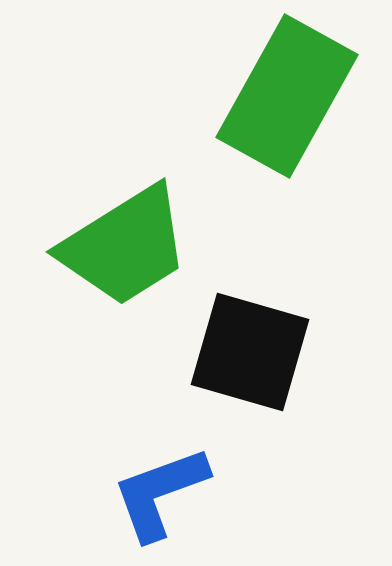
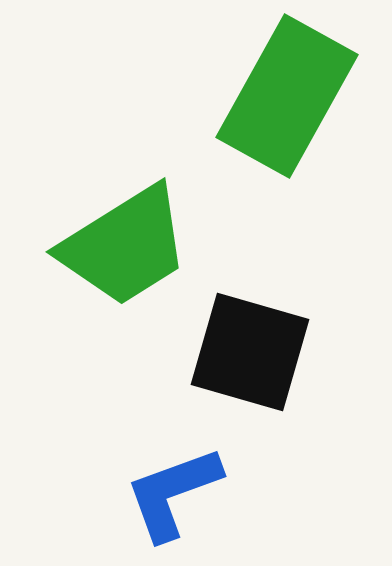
blue L-shape: moved 13 px right
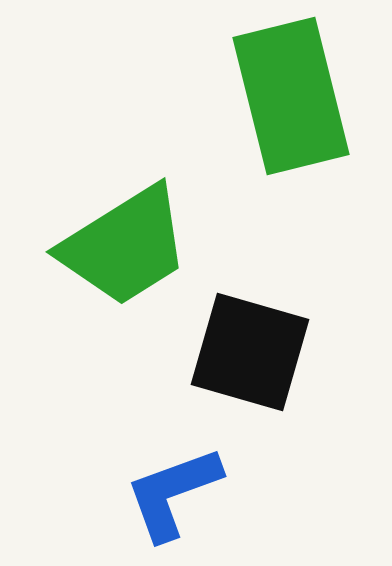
green rectangle: moved 4 px right; rotated 43 degrees counterclockwise
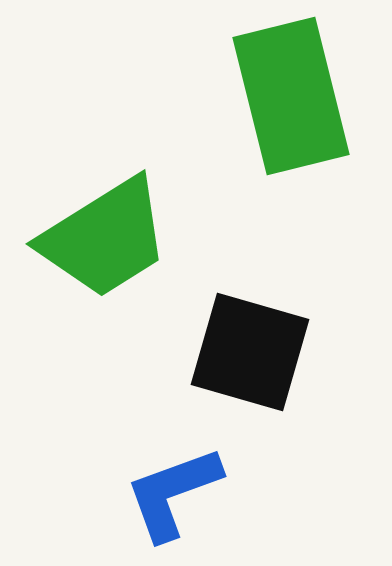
green trapezoid: moved 20 px left, 8 px up
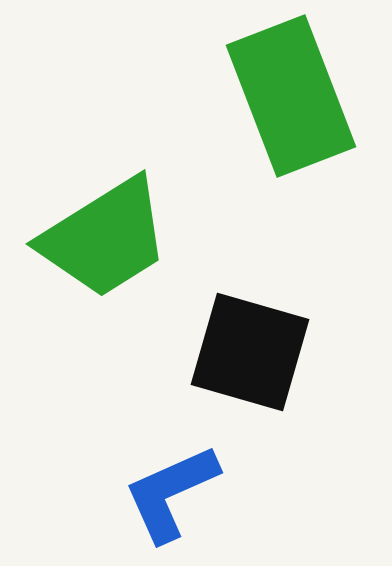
green rectangle: rotated 7 degrees counterclockwise
blue L-shape: moved 2 px left; rotated 4 degrees counterclockwise
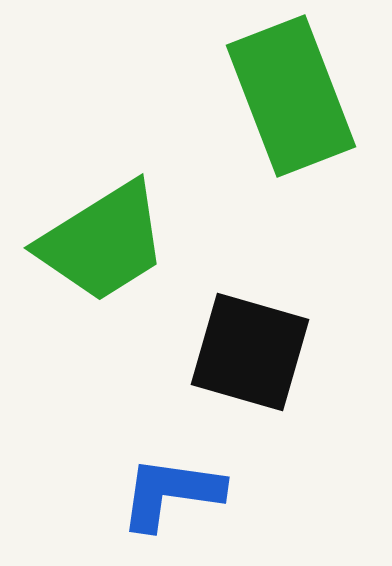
green trapezoid: moved 2 px left, 4 px down
blue L-shape: rotated 32 degrees clockwise
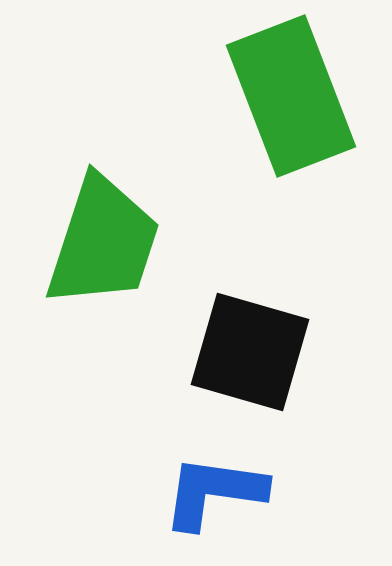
green trapezoid: rotated 40 degrees counterclockwise
blue L-shape: moved 43 px right, 1 px up
